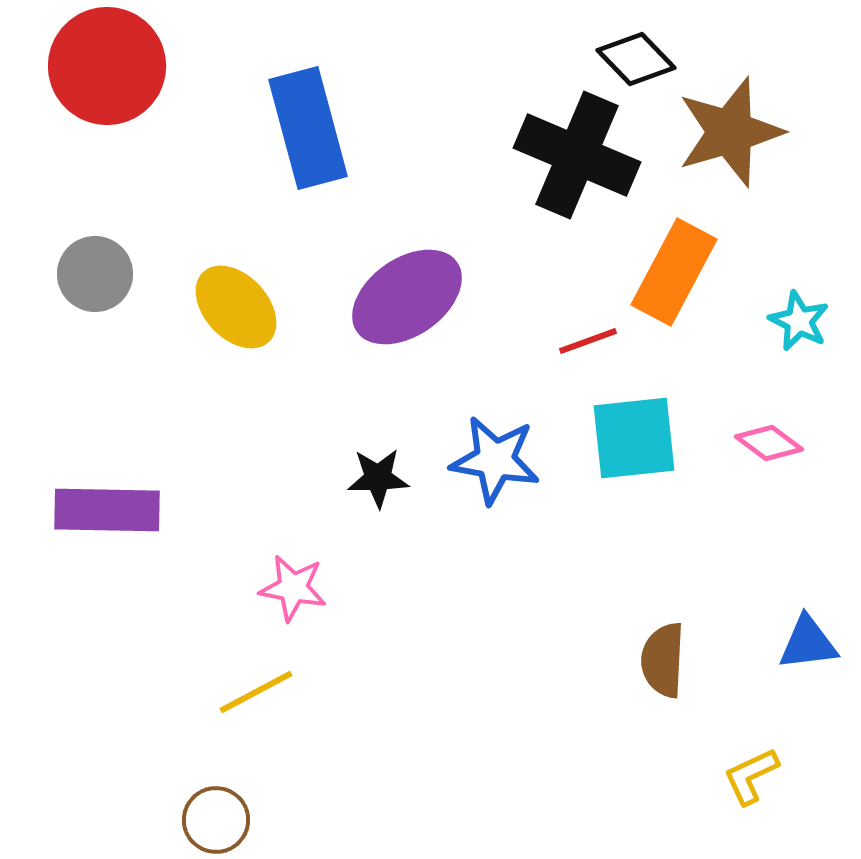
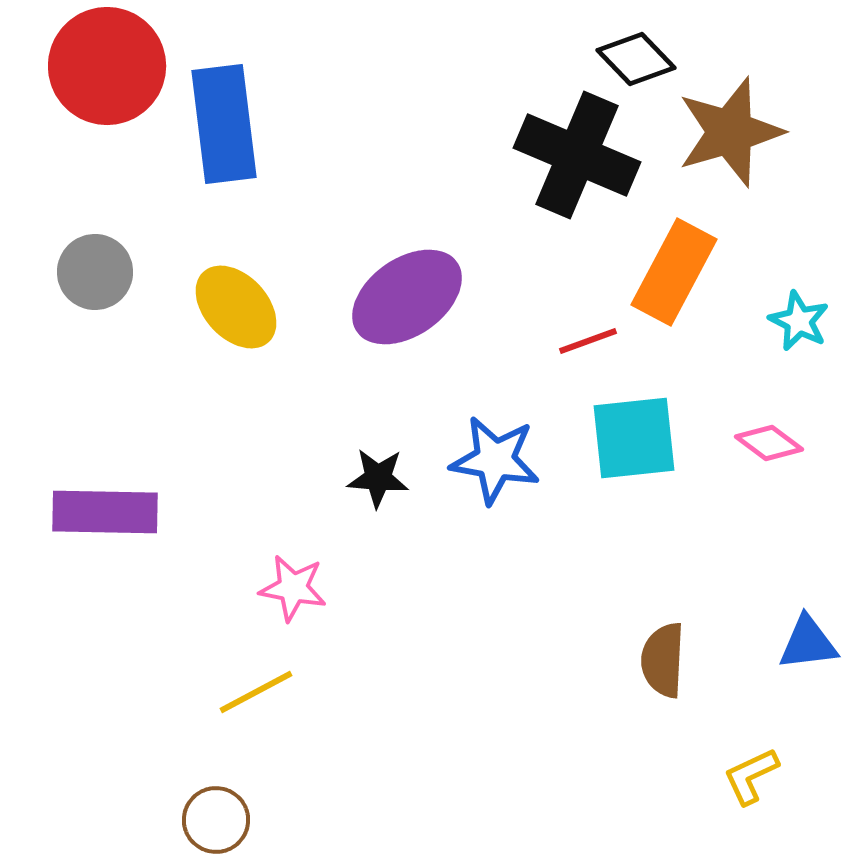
blue rectangle: moved 84 px left, 4 px up; rotated 8 degrees clockwise
gray circle: moved 2 px up
black star: rotated 6 degrees clockwise
purple rectangle: moved 2 px left, 2 px down
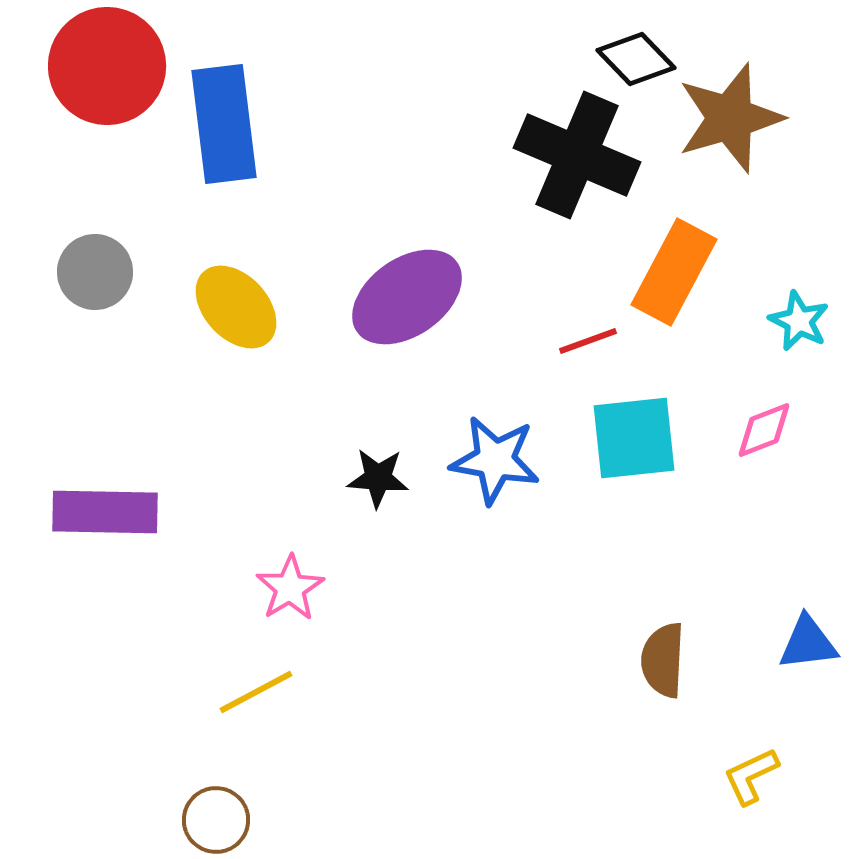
brown star: moved 14 px up
pink diamond: moved 5 px left, 13 px up; rotated 58 degrees counterclockwise
pink star: moved 3 px left; rotated 30 degrees clockwise
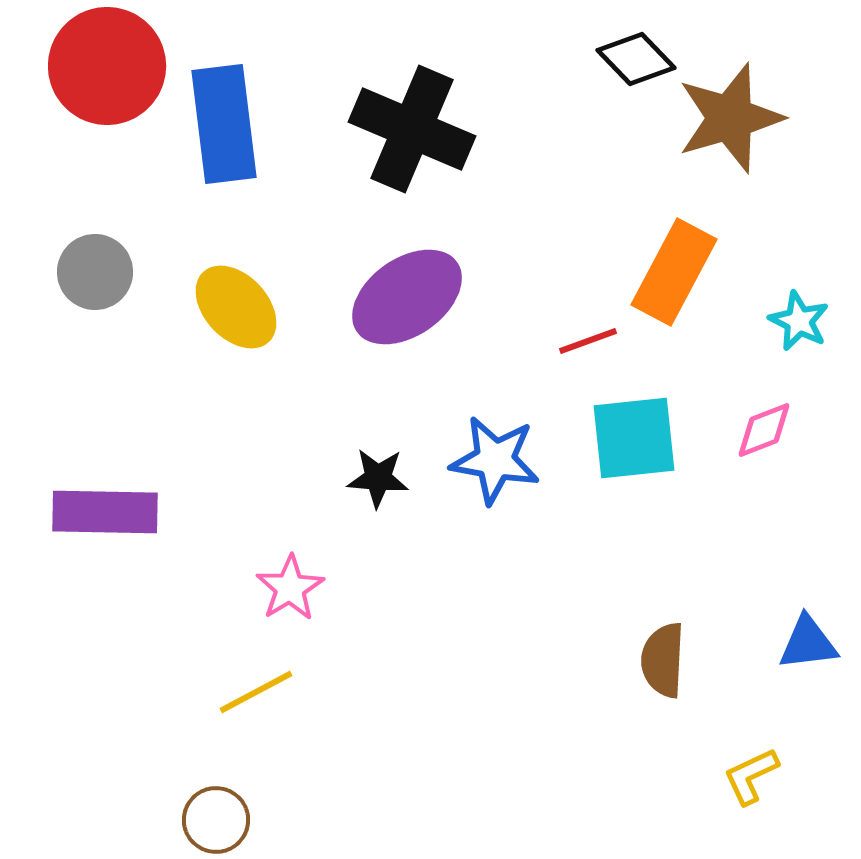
black cross: moved 165 px left, 26 px up
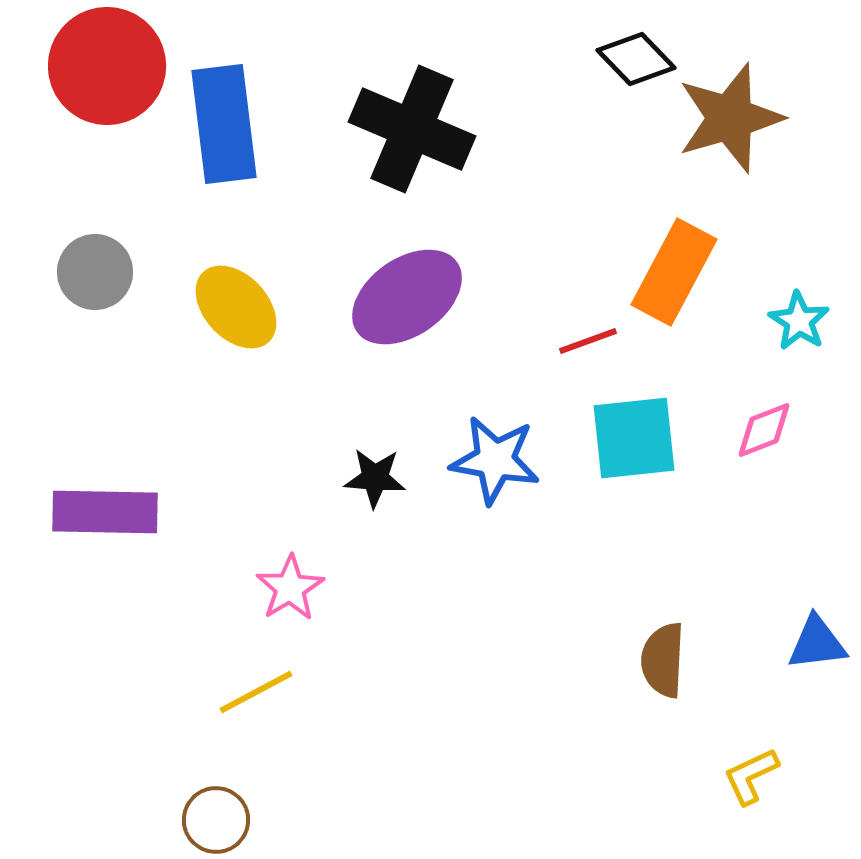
cyan star: rotated 6 degrees clockwise
black star: moved 3 px left
blue triangle: moved 9 px right
